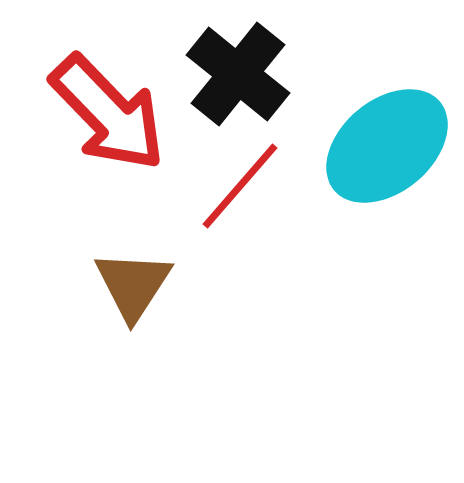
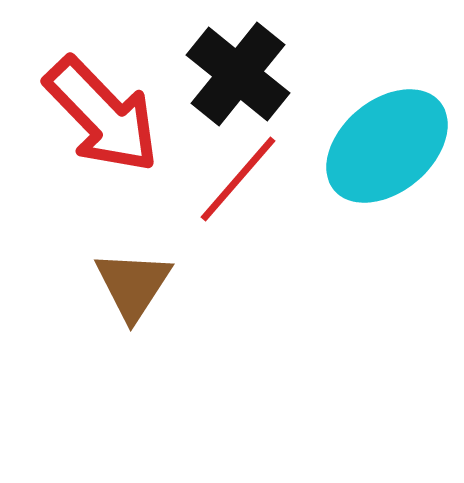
red arrow: moved 6 px left, 2 px down
red line: moved 2 px left, 7 px up
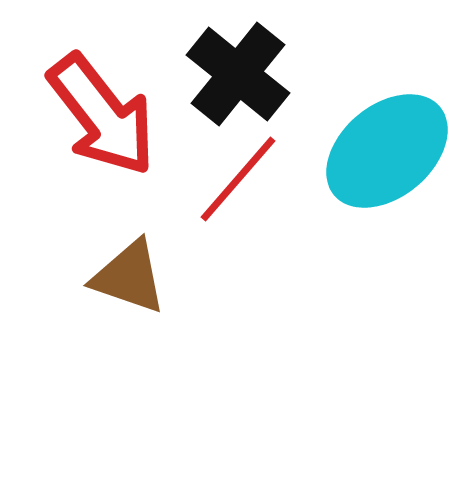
red arrow: rotated 6 degrees clockwise
cyan ellipse: moved 5 px down
brown triangle: moved 4 px left, 8 px up; rotated 44 degrees counterclockwise
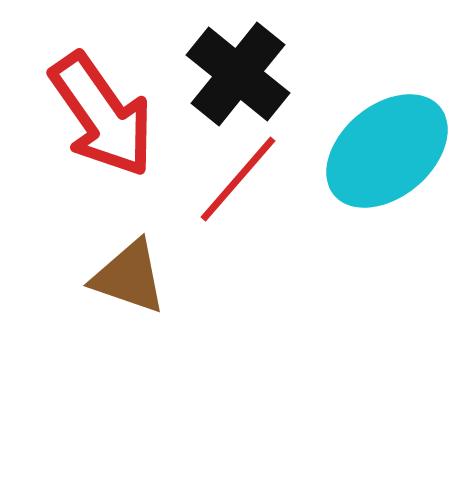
red arrow: rotated 3 degrees clockwise
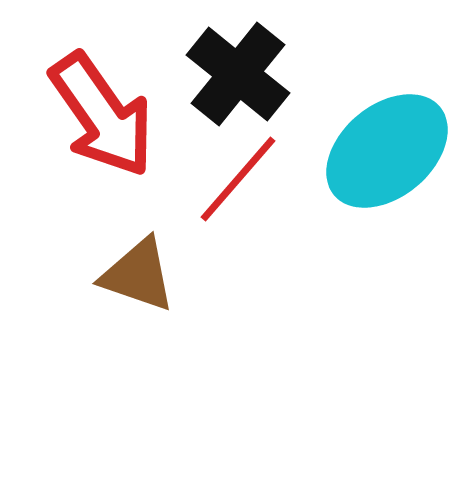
brown triangle: moved 9 px right, 2 px up
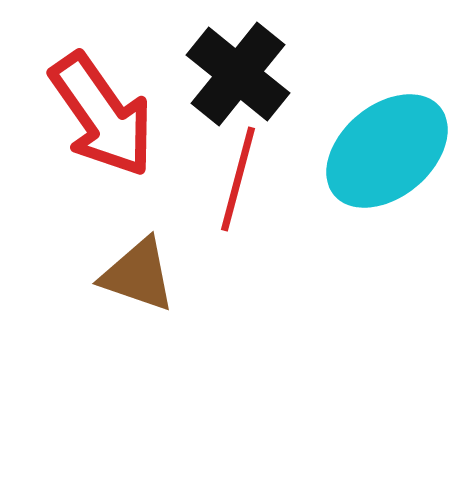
red line: rotated 26 degrees counterclockwise
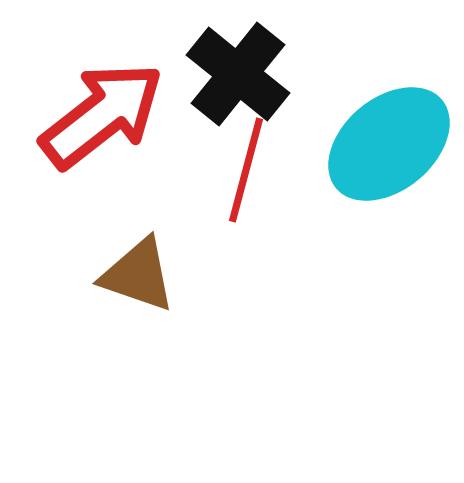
red arrow: rotated 93 degrees counterclockwise
cyan ellipse: moved 2 px right, 7 px up
red line: moved 8 px right, 9 px up
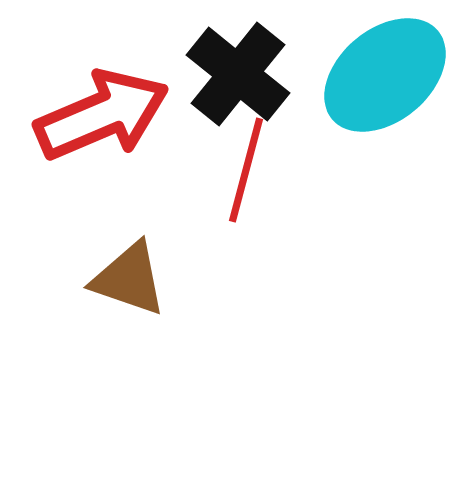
red arrow: rotated 15 degrees clockwise
cyan ellipse: moved 4 px left, 69 px up
brown triangle: moved 9 px left, 4 px down
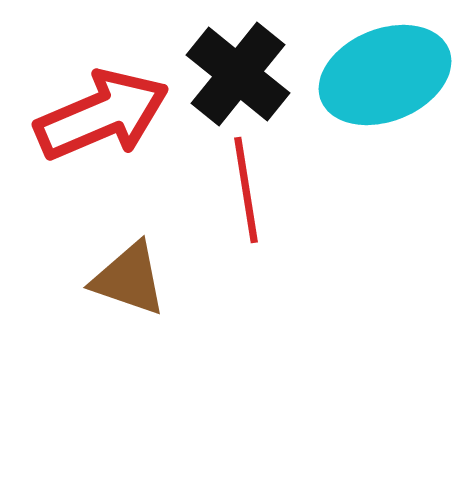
cyan ellipse: rotated 18 degrees clockwise
red line: moved 20 px down; rotated 24 degrees counterclockwise
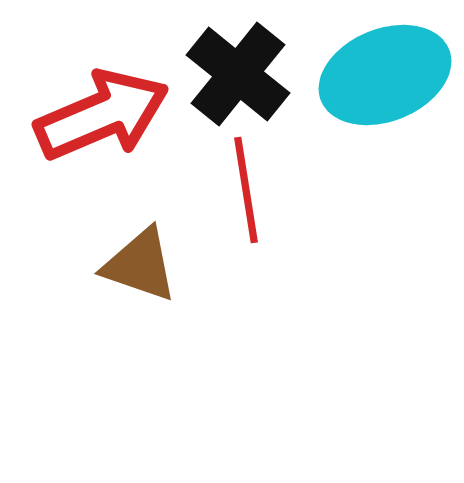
brown triangle: moved 11 px right, 14 px up
